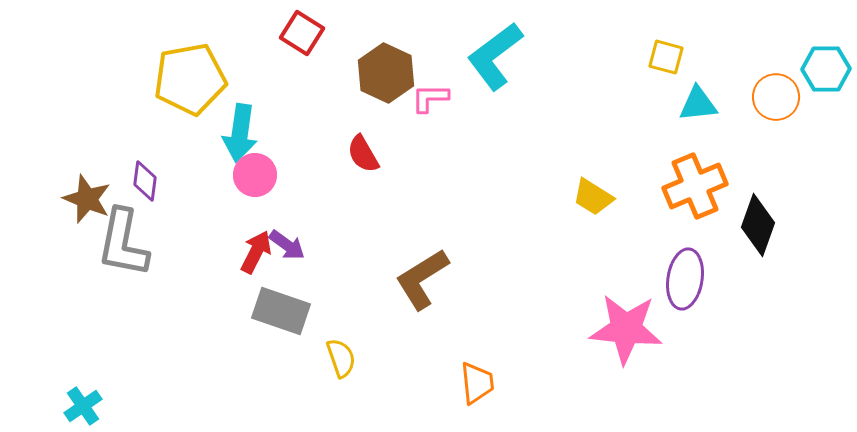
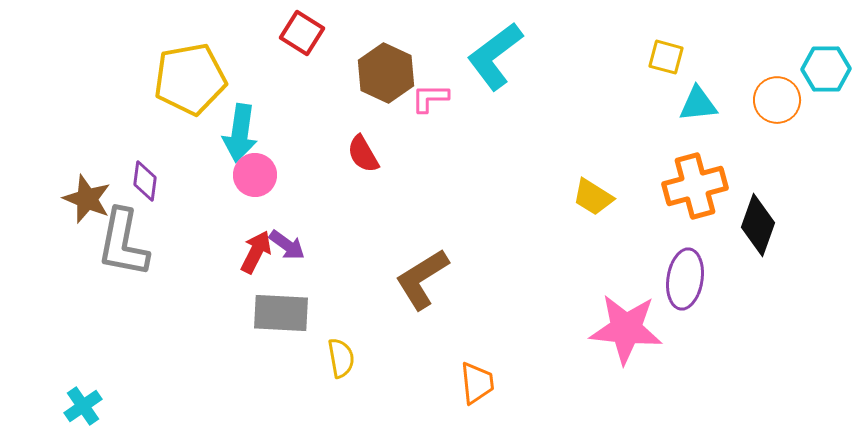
orange circle: moved 1 px right, 3 px down
orange cross: rotated 8 degrees clockwise
gray rectangle: moved 2 px down; rotated 16 degrees counterclockwise
yellow semicircle: rotated 9 degrees clockwise
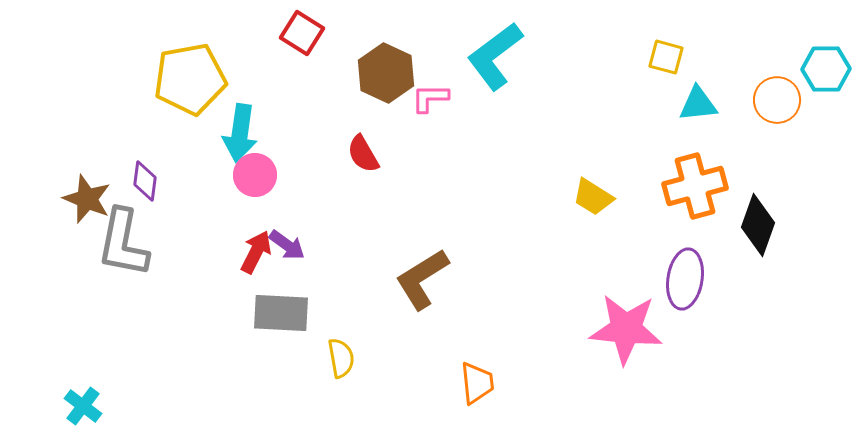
cyan cross: rotated 18 degrees counterclockwise
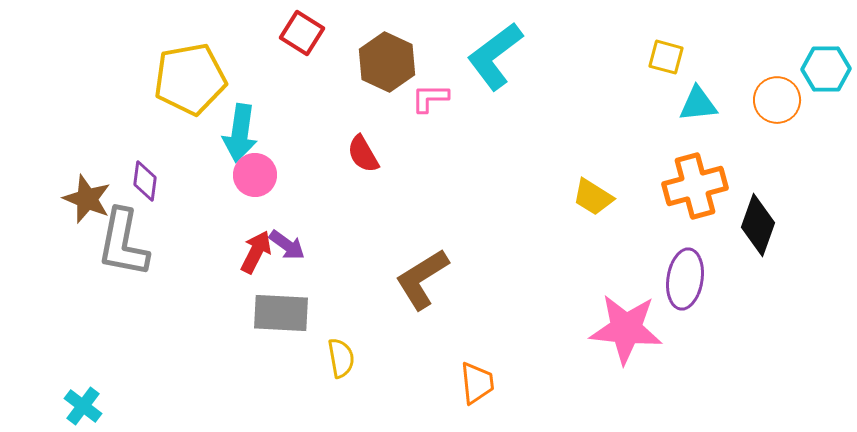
brown hexagon: moved 1 px right, 11 px up
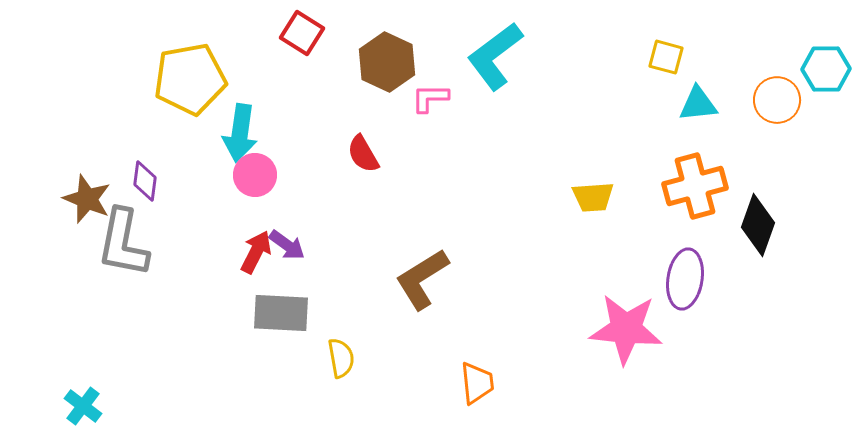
yellow trapezoid: rotated 36 degrees counterclockwise
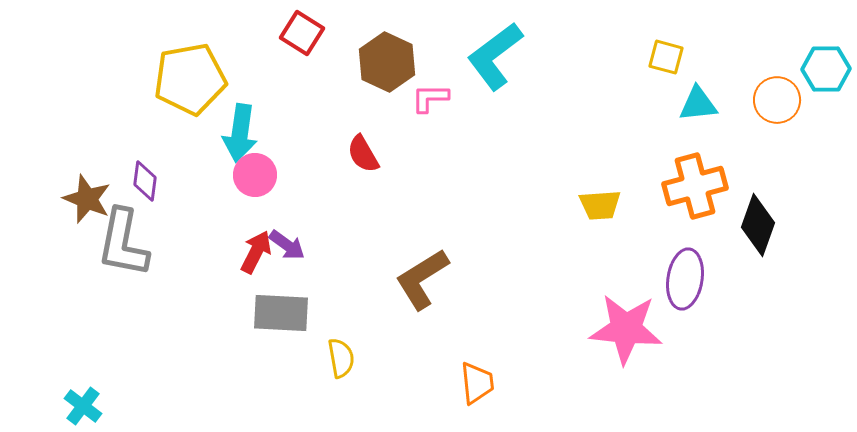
yellow trapezoid: moved 7 px right, 8 px down
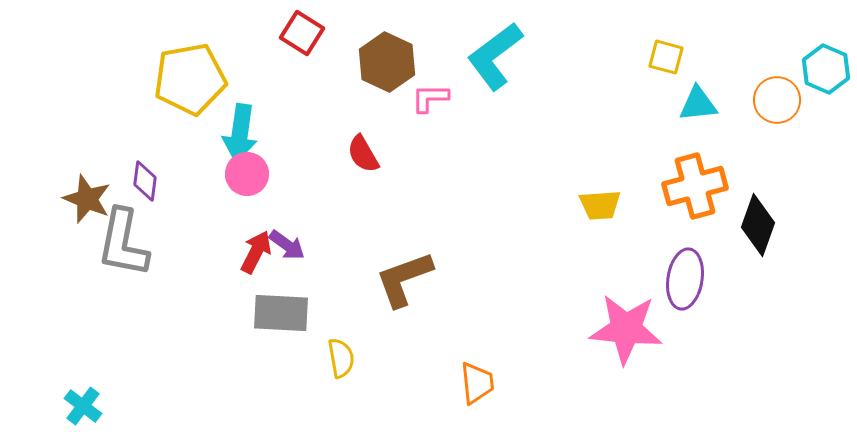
cyan hexagon: rotated 24 degrees clockwise
pink circle: moved 8 px left, 1 px up
brown L-shape: moved 18 px left; rotated 12 degrees clockwise
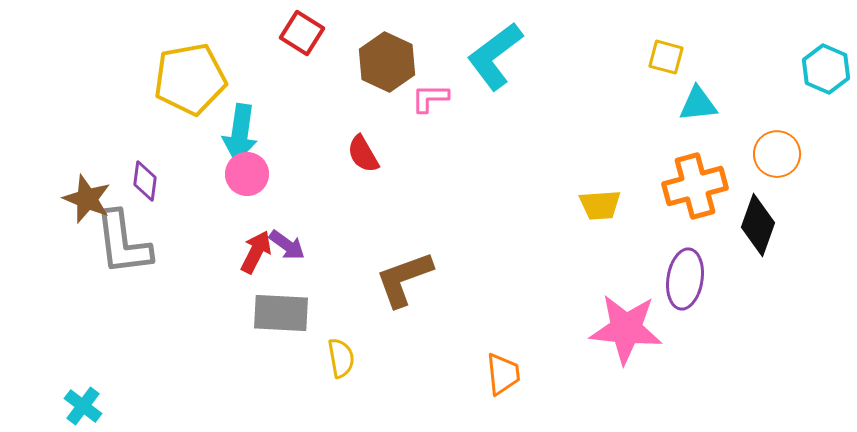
orange circle: moved 54 px down
gray L-shape: rotated 18 degrees counterclockwise
orange trapezoid: moved 26 px right, 9 px up
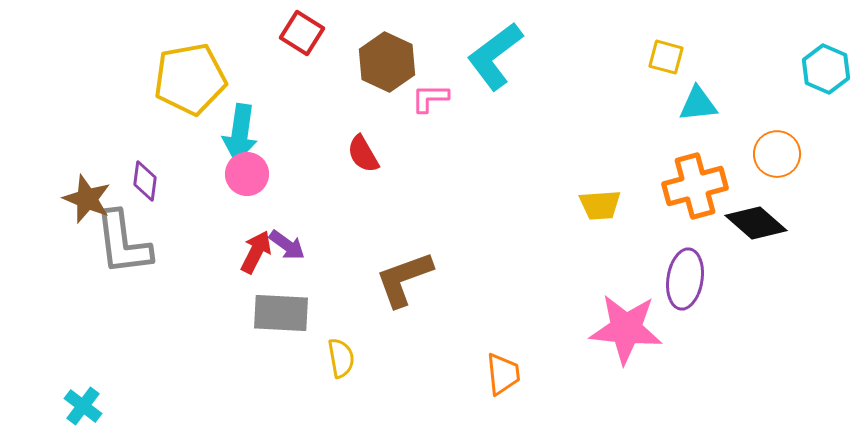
black diamond: moved 2 px left, 2 px up; rotated 68 degrees counterclockwise
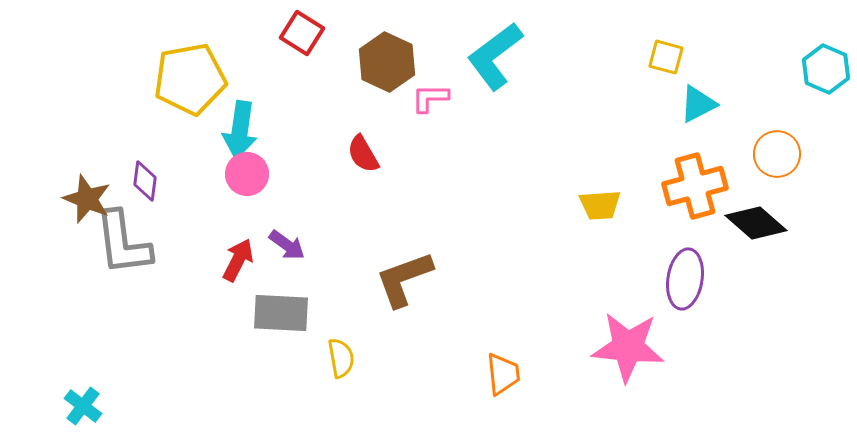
cyan triangle: rotated 21 degrees counterclockwise
cyan arrow: moved 3 px up
red arrow: moved 18 px left, 8 px down
pink star: moved 2 px right, 18 px down
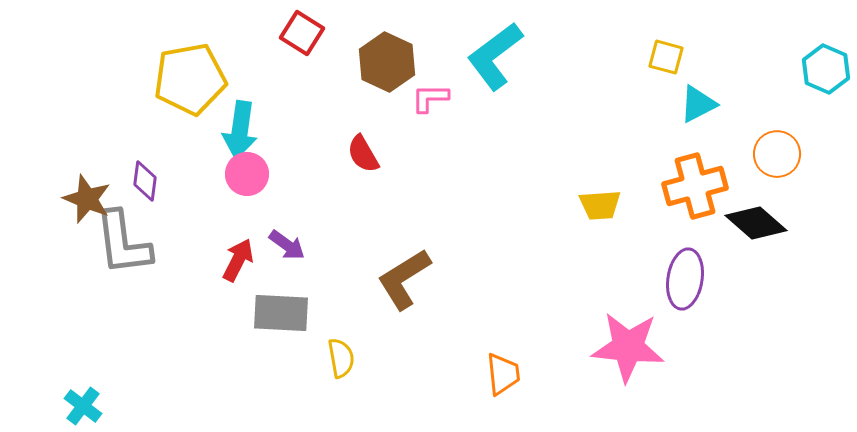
brown L-shape: rotated 12 degrees counterclockwise
